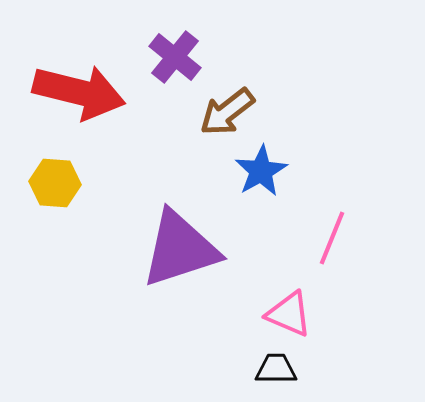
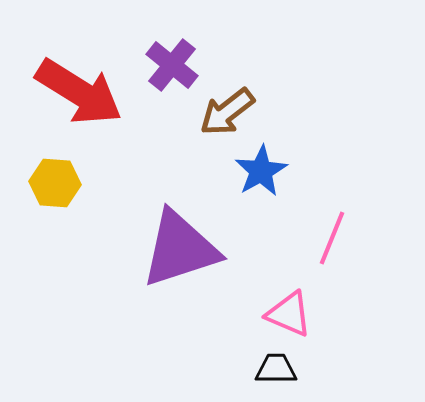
purple cross: moved 3 px left, 8 px down
red arrow: rotated 18 degrees clockwise
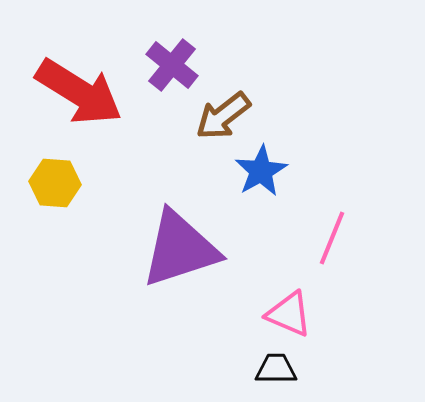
brown arrow: moved 4 px left, 4 px down
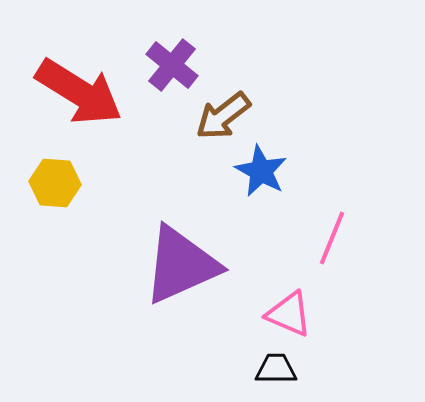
blue star: rotated 14 degrees counterclockwise
purple triangle: moved 1 px right, 16 px down; rotated 6 degrees counterclockwise
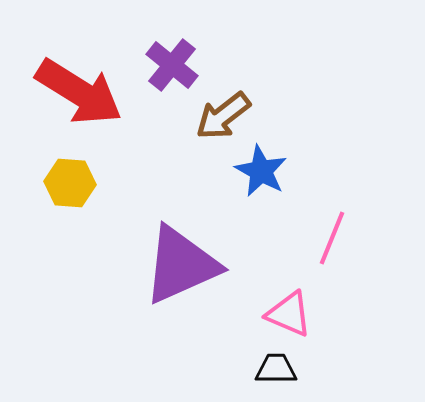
yellow hexagon: moved 15 px right
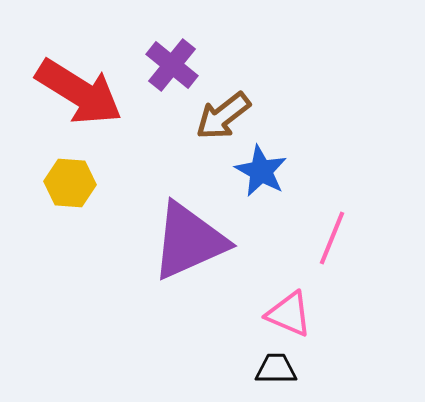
purple triangle: moved 8 px right, 24 px up
